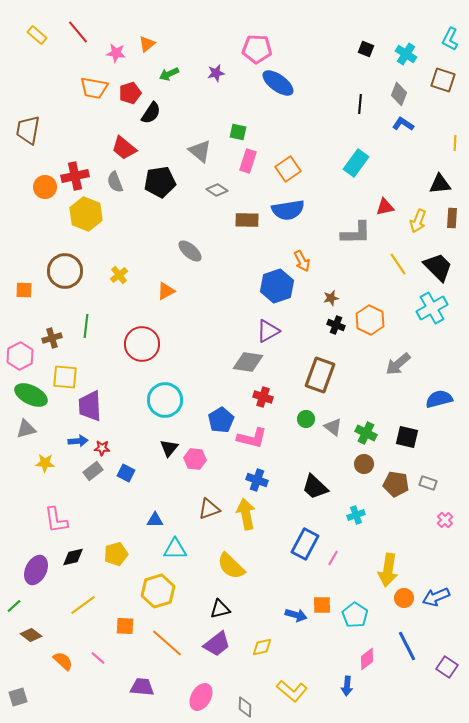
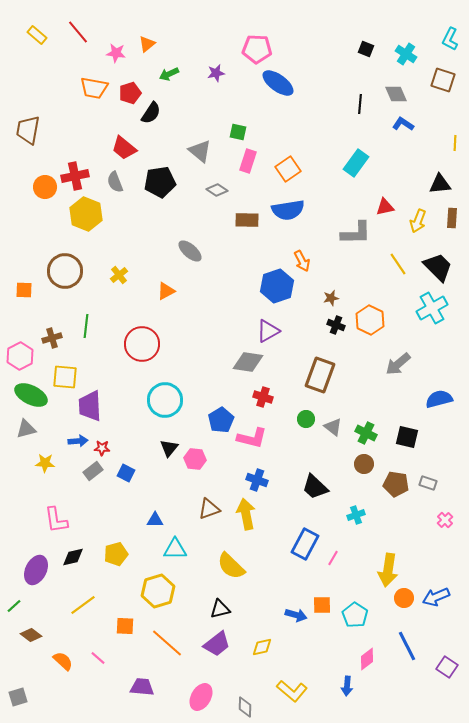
gray diamond at (399, 94): moved 3 px left; rotated 45 degrees counterclockwise
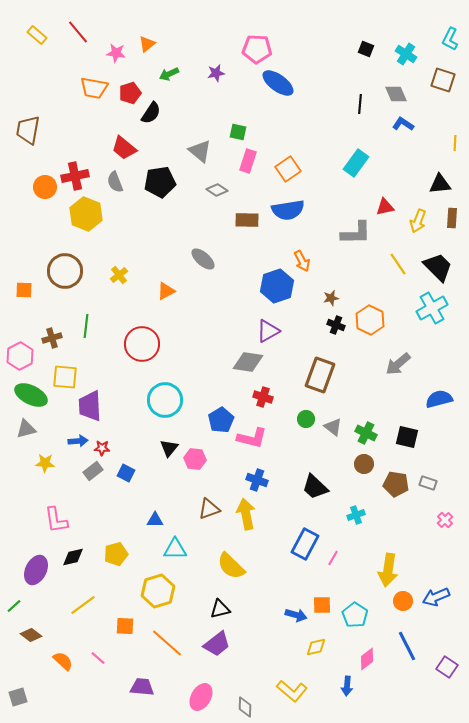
gray ellipse at (190, 251): moved 13 px right, 8 px down
orange circle at (404, 598): moved 1 px left, 3 px down
yellow diamond at (262, 647): moved 54 px right
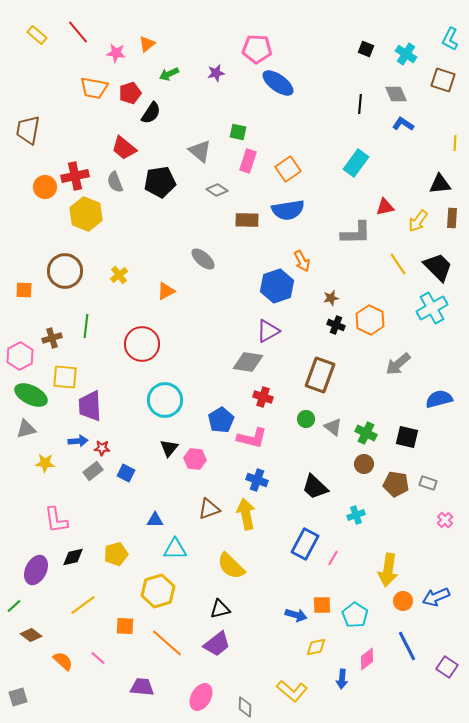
yellow arrow at (418, 221): rotated 15 degrees clockwise
blue arrow at (347, 686): moved 5 px left, 7 px up
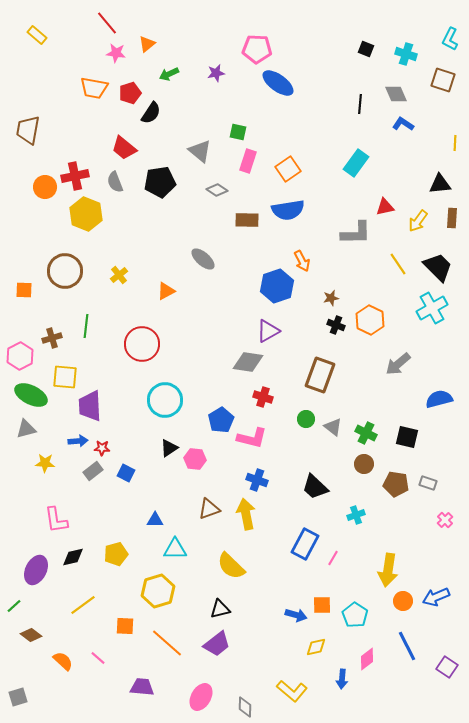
red line at (78, 32): moved 29 px right, 9 px up
cyan cross at (406, 54): rotated 15 degrees counterclockwise
black triangle at (169, 448): rotated 18 degrees clockwise
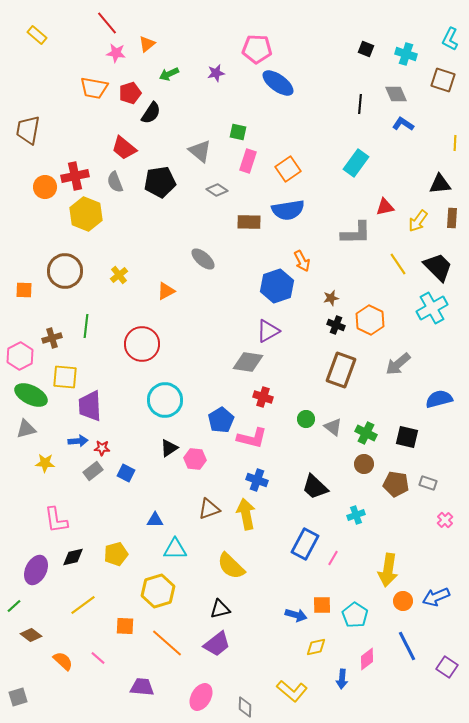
brown rectangle at (247, 220): moved 2 px right, 2 px down
brown rectangle at (320, 375): moved 21 px right, 5 px up
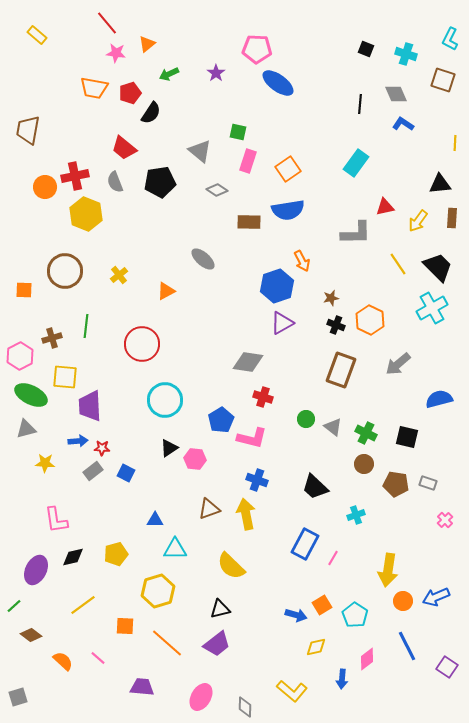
purple star at (216, 73): rotated 24 degrees counterclockwise
purple triangle at (268, 331): moved 14 px right, 8 px up
orange square at (322, 605): rotated 30 degrees counterclockwise
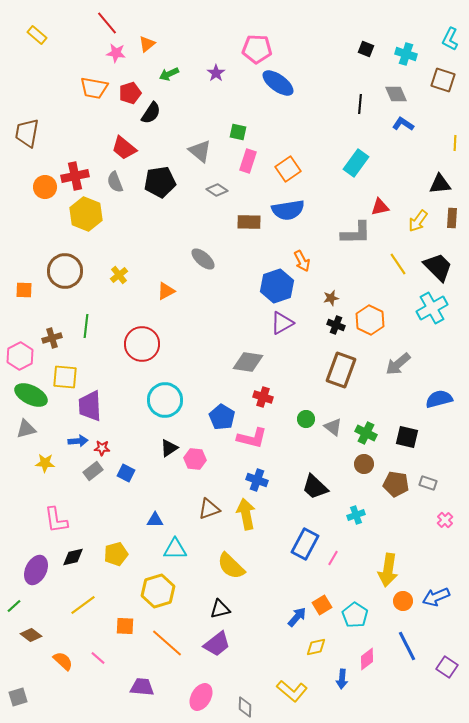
brown trapezoid at (28, 130): moved 1 px left, 3 px down
red triangle at (385, 207): moved 5 px left
blue pentagon at (221, 420): moved 1 px right, 3 px up; rotated 10 degrees counterclockwise
blue arrow at (296, 615): moved 1 px right, 2 px down; rotated 65 degrees counterclockwise
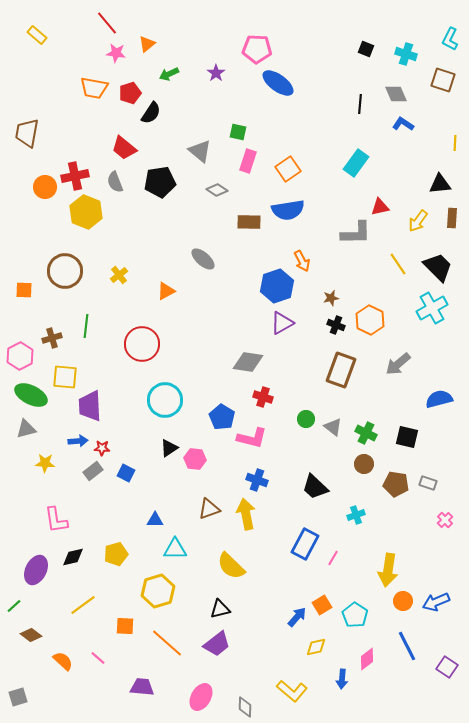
yellow hexagon at (86, 214): moved 2 px up
blue arrow at (436, 597): moved 5 px down
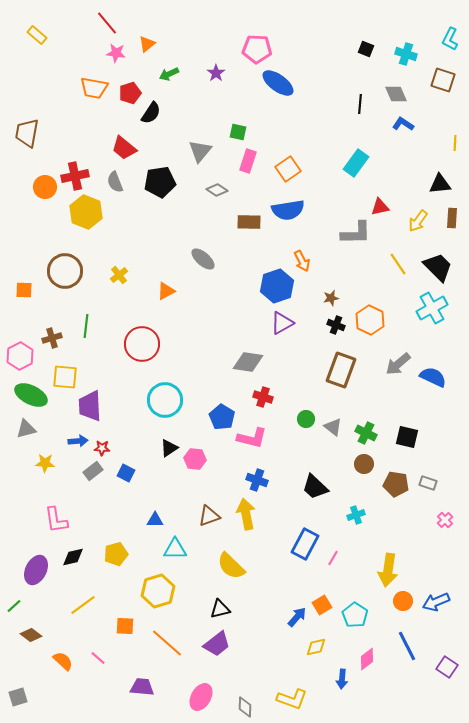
gray triangle at (200, 151): rotated 30 degrees clockwise
blue semicircle at (439, 399): moved 6 px left, 22 px up; rotated 40 degrees clockwise
brown triangle at (209, 509): moved 7 px down
yellow L-shape at (292, 691): moved 8 px down; rotated 20 degrees counterclockwise
